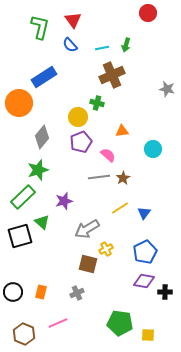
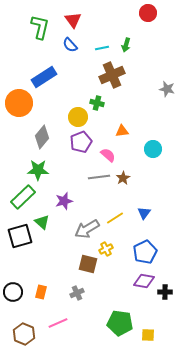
green star: rotated 20 degrees clockwise
yellow line: moved 5 px left, 10 px down
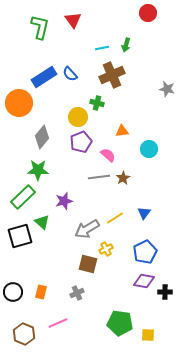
blue semicircle: moved 29 px down
cyan circle: moved 4 px left
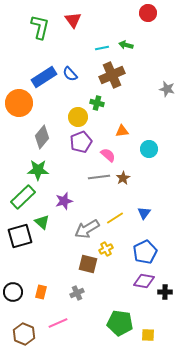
green arrow: rotated 88 degrees clockwise
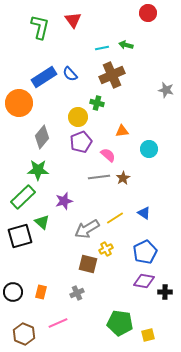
gray star: moved 1 px left, 1 px down
blue triangle: rotated 32 degrees counterclockwise
yellow square: rotated 16 degrees counterclockwise
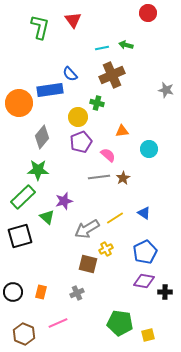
blue rectangle: moved 6 px right, 13 px down; rotated 25 degrees clockwise
green triangle: moved 5 px right, 5 px up
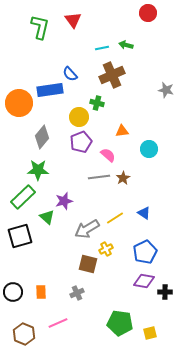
yellow circle: moved 1 px right
orange rectangle: rotated 16 degrees counterclockwise
yellow square: moved 2 px right, 2 px up
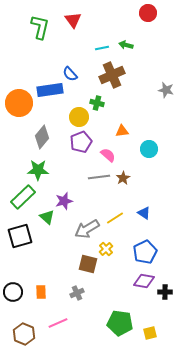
yellow cross: rotated 16 degrees counterclockwise
